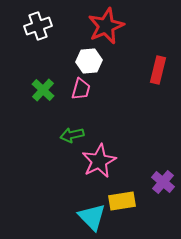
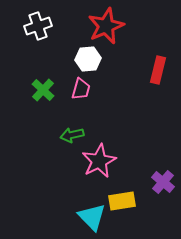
white hexagon: moved 1 px left, 2 px up
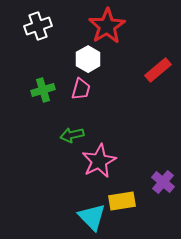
red star: moved 1 px right; rotated 9 degrees counterclockwise
white hexagon: rotated 25 degrees counterclockwise
red rectangle: rotated 36 degrees clockwise
green cross: rotated 30 degrees clockwise
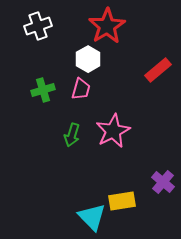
green arrow: rotated 60 degrees counterclockwise
pink star: moved 14 px right, 30 px up
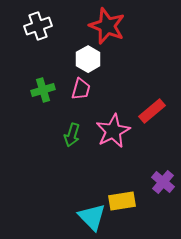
red star: rotated 18 degrees counterclockwise
red rectangle: moved 6 px left, 41 px down
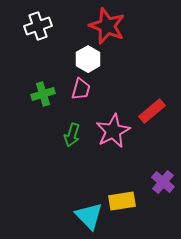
green cross: moved 4 px down
cyan triangle: moved 3 px left, 1 px up
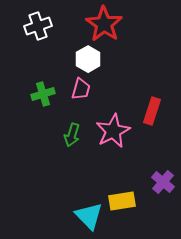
red star: moved 3 px left, 2 px up; rotated 12 degrees clockwise
red rectangle: rotated 32 degrees counterclockwise
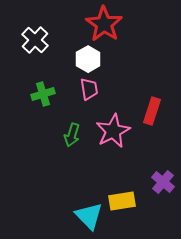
white cross: moved 3 px left, 14 px down; rotated 28 degrees counterclockwise
pink trapezoid: moved 8 px right; rotated 25 degrees counterclockwise
